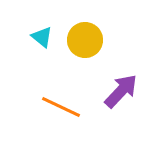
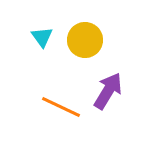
cyan triangle: rotated 15 degrees clockwise
purple arrow: moved 13 px left; rotated 12 degrees counterclockwise
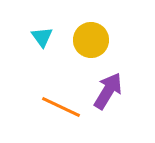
yellow circle: moved 6 px right
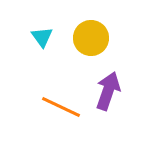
yellow circle: moved 2 px up
purple arrow: rotated 12 degrees counterclockwise
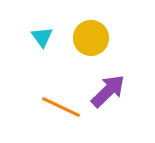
purple arrow: rotated 27 degrees clockwise
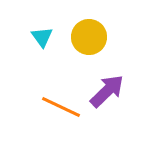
yellow circle: moved 2 px left, 1 px up
purple arrow: moved 1 px left
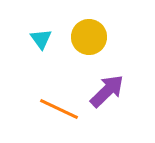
cyan triangle: moved 1 px left, 2 px down
orange line: moved 2 px left, 2 px down
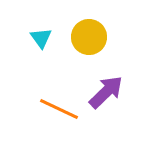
cyan triangle: moved 1 px up
purple arrow: moved 1 px left, 1 px down
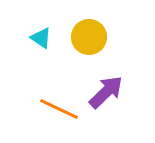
cyan triangle: rotated 20 degrees counterclockwise
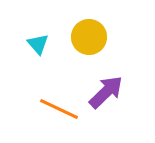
cyan triangle: moved 3 px left, 6 px down; rotated 15 degrees clockwise
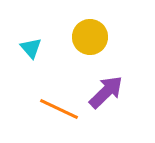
yellow circle: moved 1 px right
cyan triangle: moved 7 px left, 4 px down
